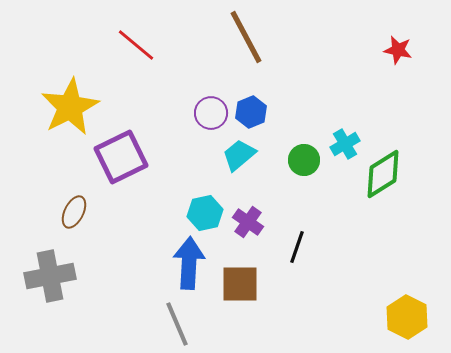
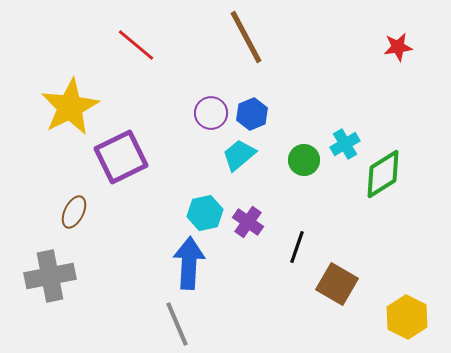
red star: moved 3 px up; rotated 20 degrees counterclockwise
blue hexagon: moved 1 px right, 2 px down
brown square: moved 97 px right; rotated 30 degrees clockwise
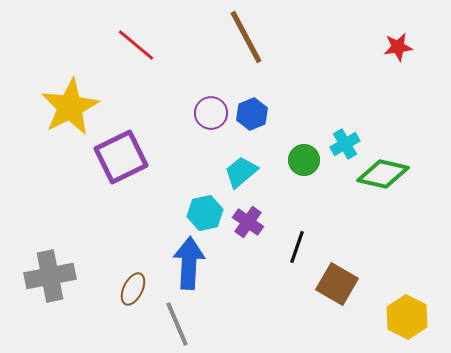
cyan trapezoid: moved 2 px right, 17 px down
green diamond: rotated 45 degrees clockwise
brown ellipse: moved 59 px right, 77 px down
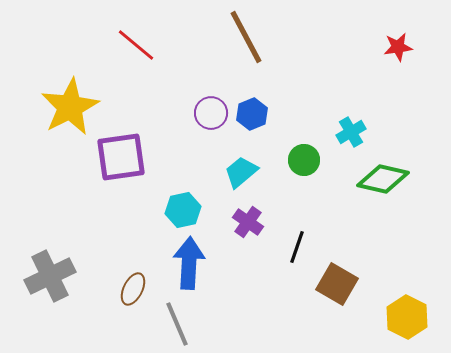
cyan cross: moved 6 px right, 12 px up
purple square: rotated 18 degrees clockwise
green diamond: moved 5 px down
cyan hexagon: moved 22 px left, 3 px up
gray cross: rotated 15 degrees counterclockwise
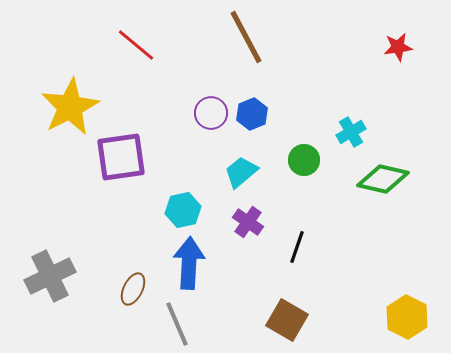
brown square: moved 50 px left, 36 px down
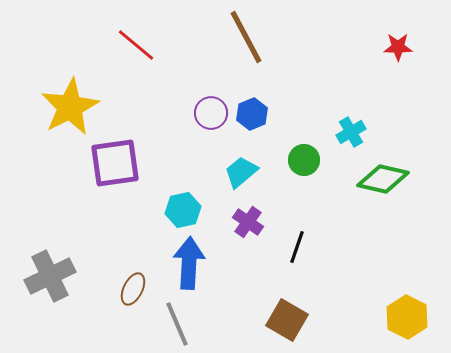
red star: rotated 8 degrees clockwise
purple square: moved 6 px left, 6 px down
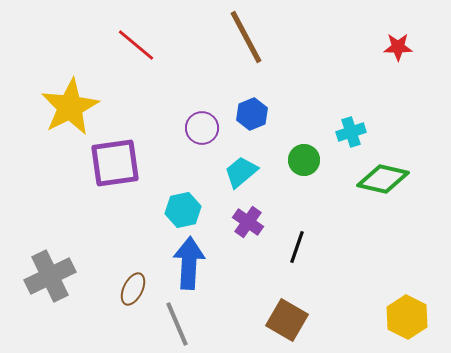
purple circle: moved 9 px left, 15 px down
cyan cross: rotated 12 degrees clockwise
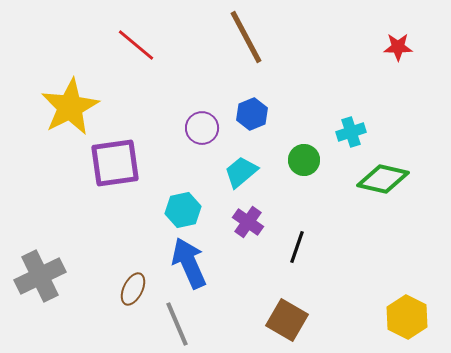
blue arrow: rotated 27 degrees counterclockwise
gray cross: moved 10 px left
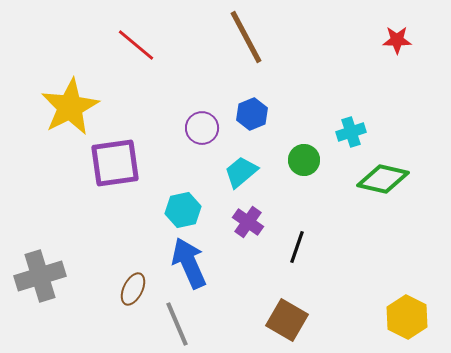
red star: moved 1 px left, 7 px up
gray cross: rotated 9 degrees clockwise
